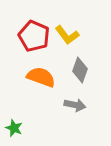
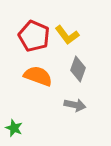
gray diamond: moved 2 px left, 1 px up
orange semicircle: moved 3 px left, 1 px up
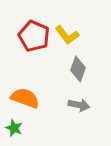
orange semicircle: moved 13 px left, 22 px down
gray arrow: moved 4 px right
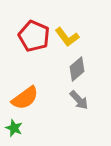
yellow L-shape: moved 2 px down
gray diamond: moved 1 px left; rotated 30 degrees clockwise
orange semicircle: rotated 124 degrees clockwise
gray arrow: moved 5 px up; rotated 35 degrees clockwise
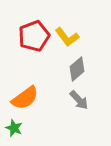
red pentagon: rotated 28 degrees clockwise
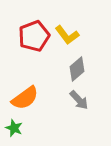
yellow L-shape: moved 2 px up
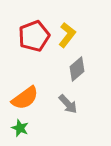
yellow L-shape: rotated 105 degrees counterclockwise
gray arrow: moved 11 px left, 4 px down
green star: moved 6 px right
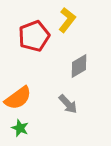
yellow L-shape: moved 15 px up
gray diamond: moved 2 px right, 3 px up; rotated 10 degrees clockwise
orange semicircle: moved 7 px left
